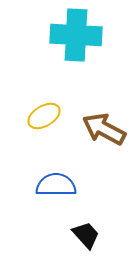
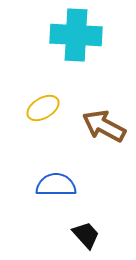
yellow ellipse: moved 1 px left, 8 px up
brown arrow: moved 3 px up
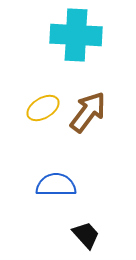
brown arrow: moved 16 px left, 14 px up; rotated 99 degrees clockwise
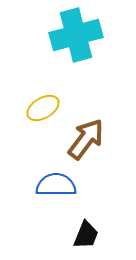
cyan cross: rotated 18 degrees counterclockwise
brown arrow: moved 2 px left, 27 px down
black trapezoid: rotated 64 degrees clockwise
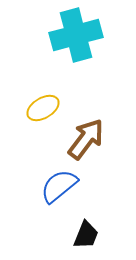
blue semicircle: moved 3 px right, 1 px down; rotated 39 degrees counterclockwise
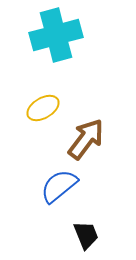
cyan cross: moved 20 px left
black trapezoid: rotated 44 degrees counterclockwise
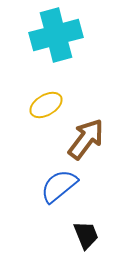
yellow ellipse: moved 3 px right, 3 px up
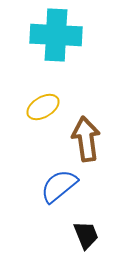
cyan cross: rotated 18 degrees clockwise
yellow ellipse: moved 3 px left, 2 px down
brown arrow: rotated 45 degrees counterclockwise
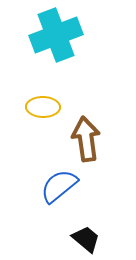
cyan cross: rotated 24 degrees counterclockwise
yellow ellipse: rotated 32 degrees clockwise
black trapezoid: moved 4 px down; rotated 28 degrees counterclockwise
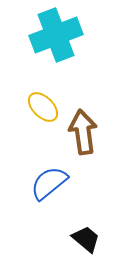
yellow ellipse: rotated 44 degrees clockwise
brown arrow: moved 3 px left, 7 px up
blue semicircle: moved 10 px left, 3 px up
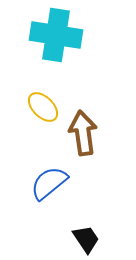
cyan cross: rotated 30 degrees clockwise
brown arrow: moved 1 px down
black trapezoid: rotated 16 degrees clockwise
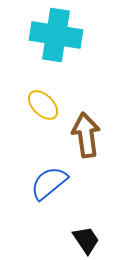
yellow ellipse: moved 2 px up
brown arrow: moved 3 px right, 2 px down
black trapezoid: moved 1 px down
